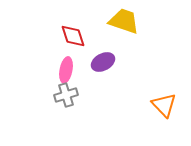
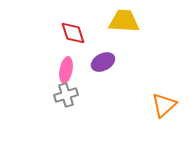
yellow trapezoid: rotated 16 degrees counterclockwise
red diamond: moved 3 px up
orange triangle: rotated 32 degrees clockwise
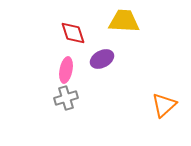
purple ellipse: moved 1 px left, 3 px up
gray cross: moved 3 px down
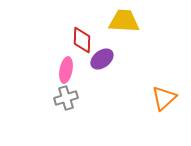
red diamond: moved 9 px right, 7 px down; rotated 20 degrees clockwise
purple ellipse: rotated 10 degrees counterclockwise
orange triangle: moved 7 px up
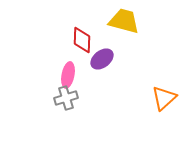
yellow trapezoid: rotated 12 degrees clockwise
pink ellipse: moved 2 px right, 5 px down
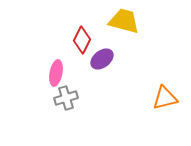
red diamond: rotated 24 degrees clockwise
pink ellipse: moved 12 px left, 2 px up
orange triangle: moved 1 px right; rotated 28 degrees clockwise
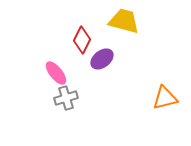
pink ellipse: rotated 50 degrees counterclockwise
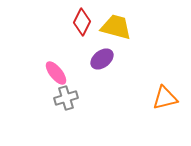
yellow trapezoid: moved 8 px left, 6 px down
red diamond: moved 18 px up
